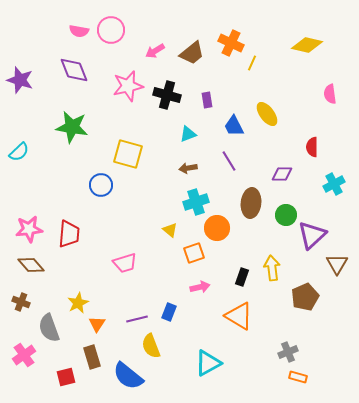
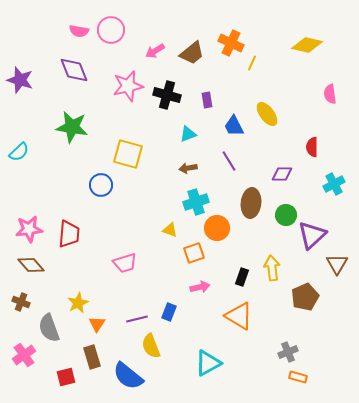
yellow triangle at (170, 230): rotated 21 degrees counterclockwise
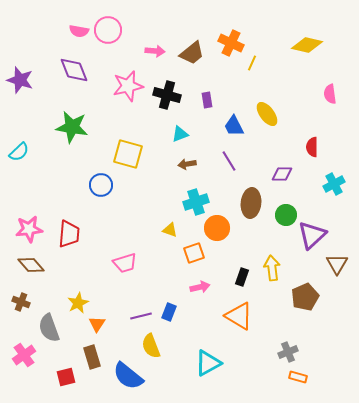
pink circle at (111, 30): moved 3 px left
pink arrow at (155, 51): rotated 144 degrees counterclockwise
cyan triangle at (188, 134): moved 8 px left
brown arrow at (188, 168): moved 1 px left, 4 px up
purple line at (137, 319): moved 4 px right, 3 px up
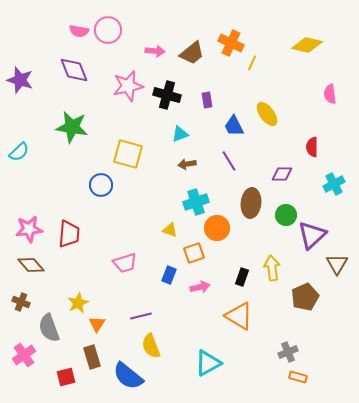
blue rectangle at (169, 312): moved 37 px up
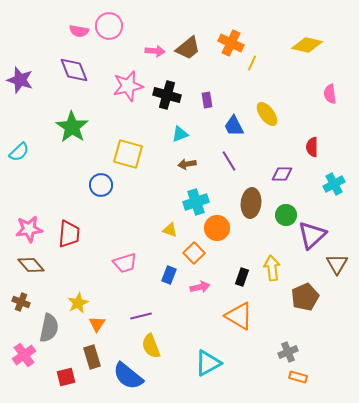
pink circle at (108, 30): moved 1 px right, 4 px up
brown trapezoid at (192, 53): moved 4 px left, 5 px up
green star at (72, 127): rotated 24 degrees clockwise
orange square at (194, 253): rotated 25 degrees counterclockwise
gray semicircle at (49, 328): rotated 148 degrees counterclockwise
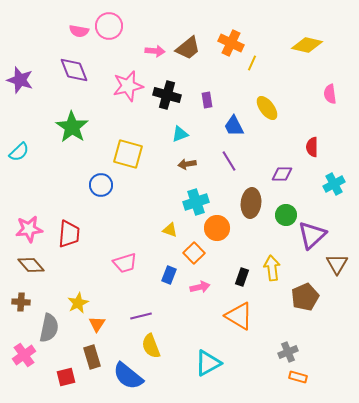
yellow ellipse at (267, 114): moved 6 px up
brown cross at (21, 302): rotated 18 degrees counterclockwise
